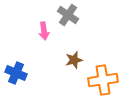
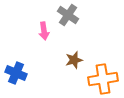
orange cross: moved 1 px up
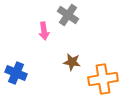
brown star: moved 2 px left, 2 px down; rotated 24 degrees clockwise
